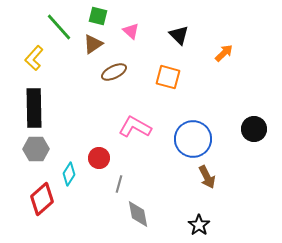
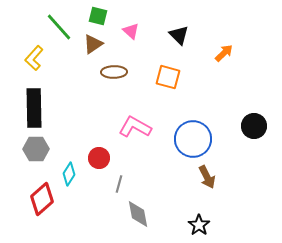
brown ellipse: rotated 25 degrees clockwise
black circle: moved 3 px up
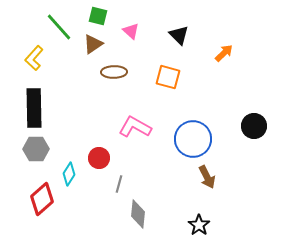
gray diamond: rotated 16 degrees clockwise
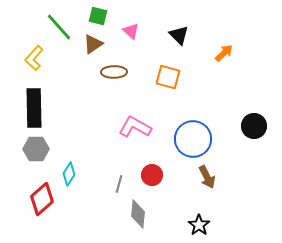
red circle: moved 53 px right, 17 px down
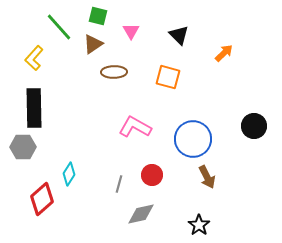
pink triangle: rotated 18 degrees clockwise
gray hexagon: moved 13 px left, 2 px up
gray diamond: moved 3 px right; rotated 72 degrees clockwise
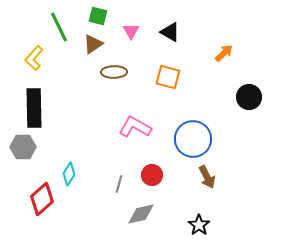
green line: rotated 16 degrees clockwise
black triangle: moved 9 px left, 3 px up; rotated 15 degrees counterclockwise
black circle: moved 5 px left, 29 px up
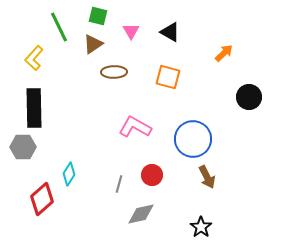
black star: moved 2 px right, 2 px down
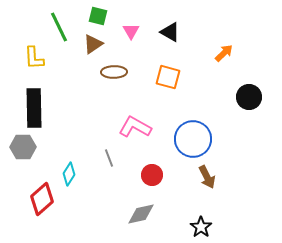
yellow L-shape: rotated 45 degrees counterclockwise
gray line: moved 10 px left, 26 px up; rotated 36 degrees counterclockwise
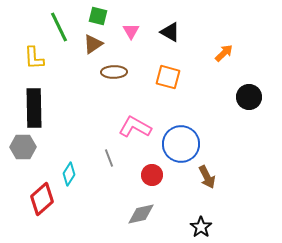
blue circle: moved 12 px left, 5 px down
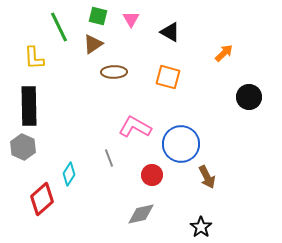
pink triangle: moved 12 px up
black rectangle: moved 5 px left, 2 px up
gray hexagon: rotated 25 degrees clockwise
